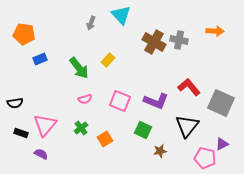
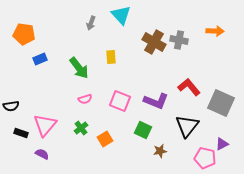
yellow rectangle: moved 3 px right, 3 px up; rotated 48 degrees counterclockwise
black semicircle: moved 4 px left, 3 px down
purple semicircle: moved 1 px right
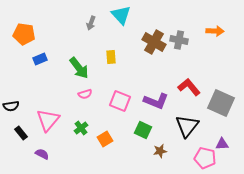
pink semicircle: moved 5 px up
pink triangle: moved 3 px right, 5 px up
black rectangle: rotated 32 degrees clockwise
purple triangle: rotated 24 degrees clockwise
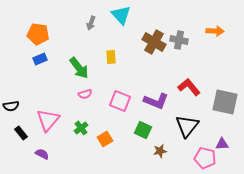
orange pentagon: moved 14 px right
gray square: moved 4 px right, 1 px up; rotated 12 degrees counterclockwise
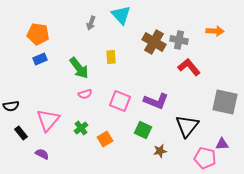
red L-shape: moved 20 px up
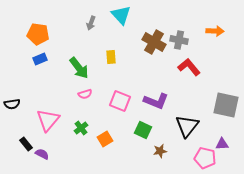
gray square: moved 1 px right, 3 px down
black semicircle: moved 1 px right, 2 px up
black rectangle: moved 5 px right, 11 px down
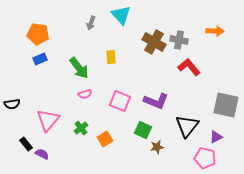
purple triangle: moved 6 px left, 7 px up; rotated 24 degrees counterclockwise
brown star: moved 3 px left, 4 px up
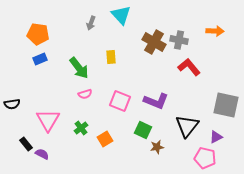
pink triangle: rotated 10 degrees counterclockwise
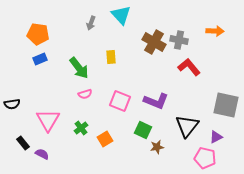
black rectangle: moved 3 px left, 1 px up
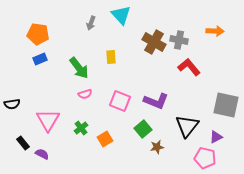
green square: moved 1 px up; rotated 24 degrees clockwise
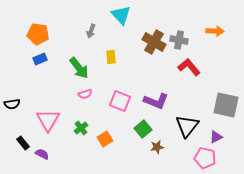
gray arrow: moved 8 px down
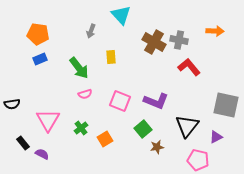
pink pentagon: moved 7 px left, 2 px down
